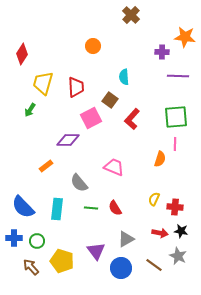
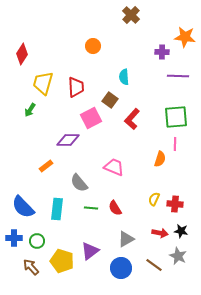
red cross: moved 3 px up
purple triangle: moved 6 px left; rotated 30 degrees clockwise
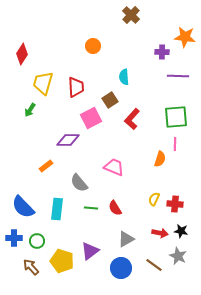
brown square: rotated 21 degrees clockwise
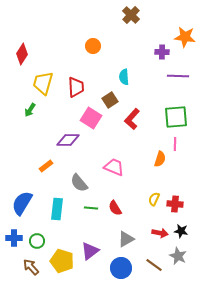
pink square: rotated 30 degrees counterclockwise
blue semicircle: moved 1 px left, 4 px up; rotated 75 degrees clockwise
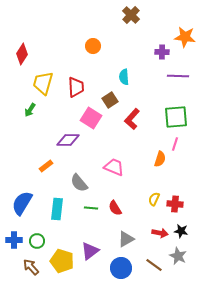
pink line: rotated 16 degrees clockwise
blue cross: moved 2 px down
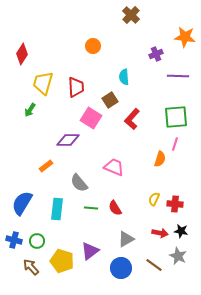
purple cross: moved 6 px left, 2 px down; rotated 24 degrees counterclockwise
blue cross: rotated 14 degrees clockwise
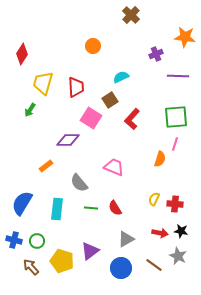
cyan semicircle: moved 3 px left; rotated 70 degrees clockwise
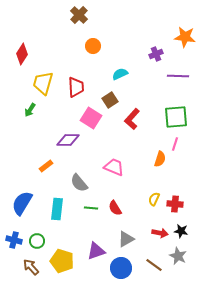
brown cross: moved 52 px left
cyan semicircle: moved 1 px left, 3 px up
purple triangle: moved 6 px right; rotated 18 degrees clockwise
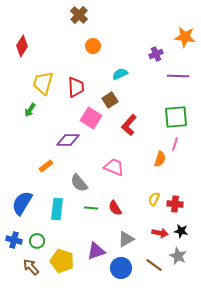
red diamond: moved 8 px up
red L-shape: moved 3 px left, 6 px down
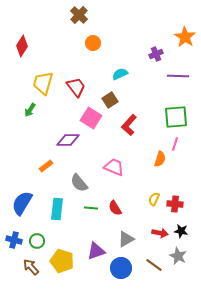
orange star: rotated 25 degrees clockwise
orange circle: moved 3 px up
red trapezoid: rotated 35 degrees counterclockwise
